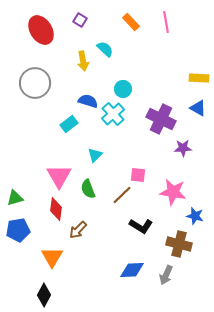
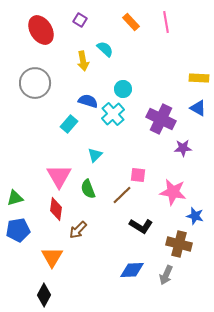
cyan rectangle: rotated 12 degrees counterclockwise
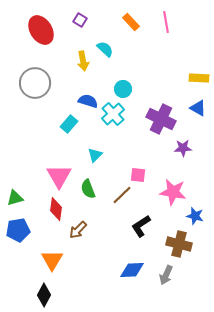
black L-shape: rotated 115 degrees clockwise
orange triangle: moved 3 px down
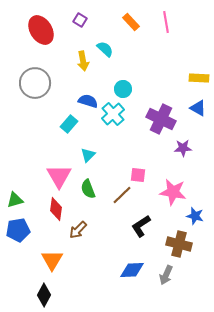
cyan triangle: moved 7 px left
green triangle: moved 2 px down
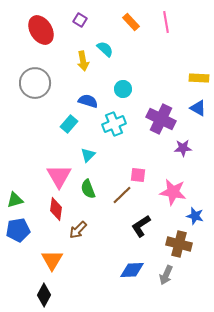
cyan cross: moved 1 px right, 10 px down; rotated 20 degrees clockwise
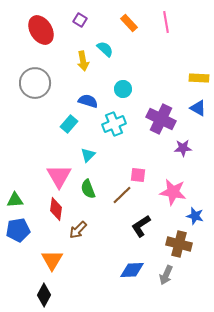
orange rectangle: moved 2 px left, 1 px down
green triangle: rotated 12 degrees clockwise
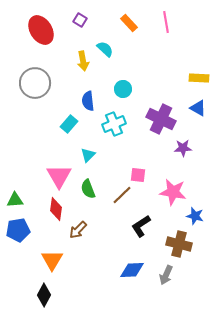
blue semicircle: rotated 114 degrees counterclockwise
